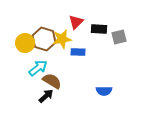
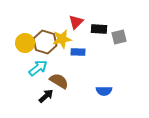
brown hexagon: moved 1 px right, 3 px down
brown semicircle: moved 7 px right
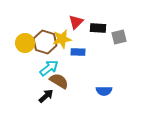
black rectangle: moved 1 px left, 1 px up
cyan arrow: moved 11 px right
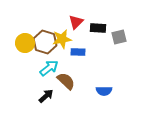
brown semicircle: moved 7 px right; rotated 12 degrees clockwise
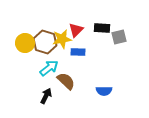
red triangle: moved 8 px down
black rectangle: moved 4 px right
black arrow: rotated 21 degrees counterclockwise
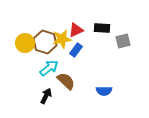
red triangle: rotated 21 degrees clockwise
gray square: moved 4 px right, 4 px down
blue rectangle: moved 2 px left, 2 px up; rotated 56 degrees counterclockwise
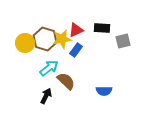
brown hexagon: moved 3 px up
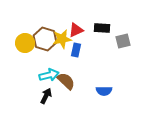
blue rectangle: rotated 24 degrees counterclockwise
cyan arrow: moved 7 px down; rotated 24 degrees clockwise
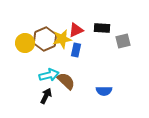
brown hexagon: rotated 20 degrees clockwise
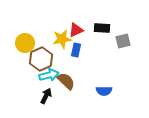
brown hexagon: moved 4 px left, 20 px down
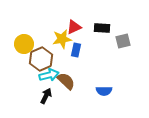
red triangle: moved 2 px left, 3 px up
yellow circle: moved 1 px left, 1 px down
